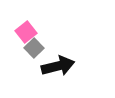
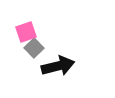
pink square: rotated 20 degrees clockwise
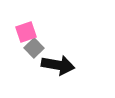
black arrow: moved 1 px up; rotated 24 degrees clockwise
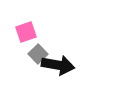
gray square: moved 4 px right, 6 px down
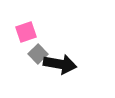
black arrow: moved 2 px right, 1 px up
